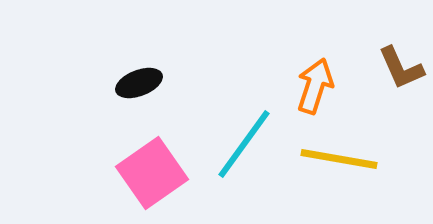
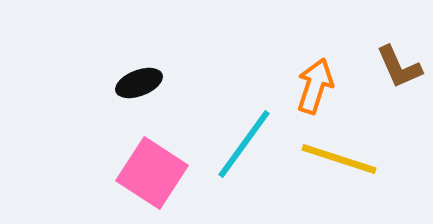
brown L-shape: moved 2 px left, 1 px up
yellow line: rotated 8 degrees clockwise
pink square: rotated 22 degrees counterclockwise
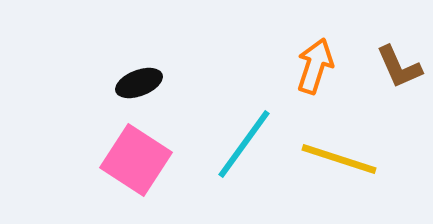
orange arrow: moved 20 px up
pink square: moved 16 px left, 13 px up
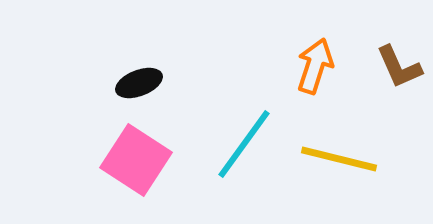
yellow line: rotated 4 degrees counterclockwise
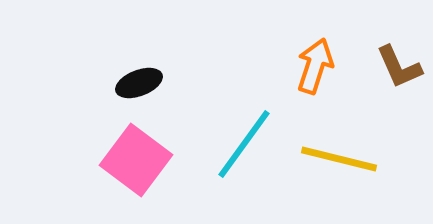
pink square: rotated 4 degrees clockwise
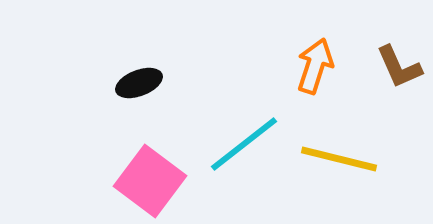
cyan line: rotated 16 degrees clockwise
pink square: moved 14 px right, 21 px down
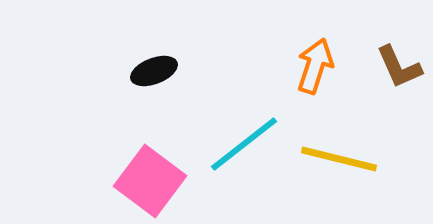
black ellipse: moved 15 px right, 12 px up
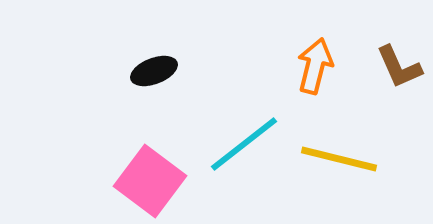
orange arrow: rotated 4 degrees counterclockwise
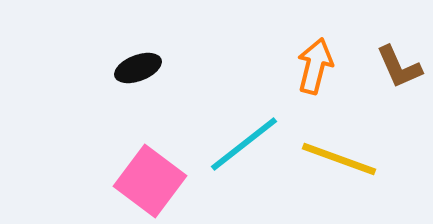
black ellipse: moved 16 px left, 3 px up
yellow line: rotated 6 degrees clockwise
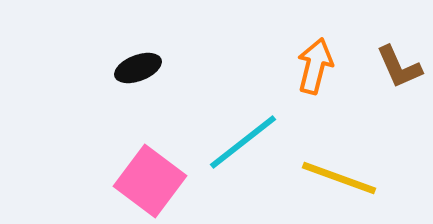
cyan line: moved 1 px left, 2 px up
yellow line: moved 19 px down
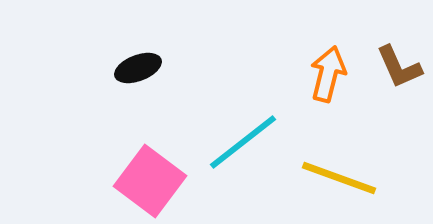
orange arrow: moved 13 px right, 8 px down
